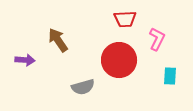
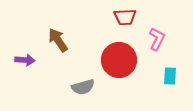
red trapezoid: moved 2 px up
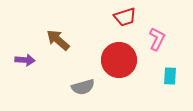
red trapezoid: rotated 15 degrees counterclockwise
brown arrow: rotated 15 degrees counterclockwise
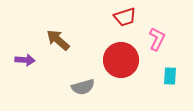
red circle: moved 2 px right
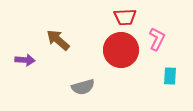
red trapezoid: rotated 15 degrees clockwise
red circle: moved 10 px up
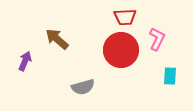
brown arrow: moved 1 px left, 1 px up
purple arrow: moved 1 px down; rotated 72 degrees counterclockwise
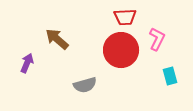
purple arrow: moved 2 px right, 2 px down
cyan rectangle: rotated 18 degrees counterclockwise
gray semicircle: moved 2 px right, 2 px up
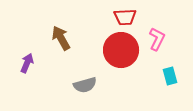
brown arrow: moved 4 px right, 1 px up; rotated 20 degrees clockwise
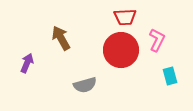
pink L-shape: moved 1 px down
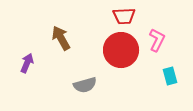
red trapezoid: moved 1 px left, 1 px up
